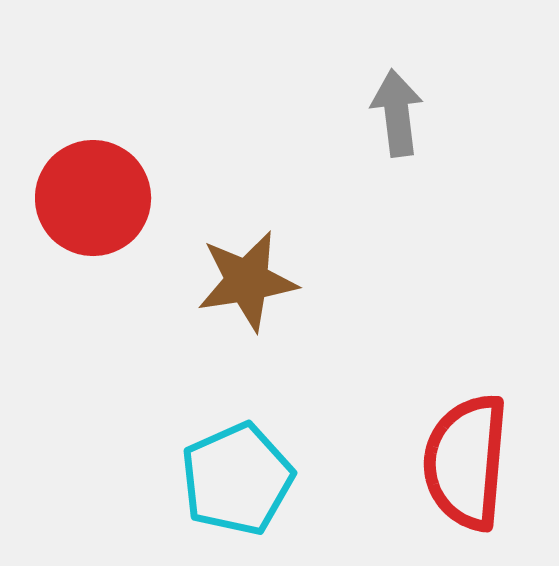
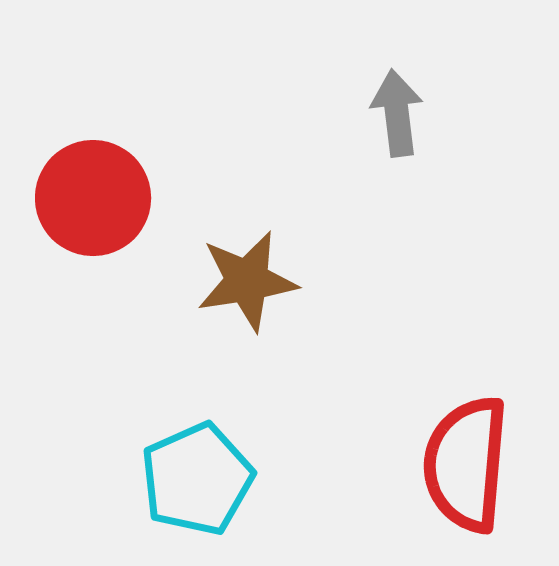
red semicircle: moved 2 px down
cyan pentagon: moved 40 px left
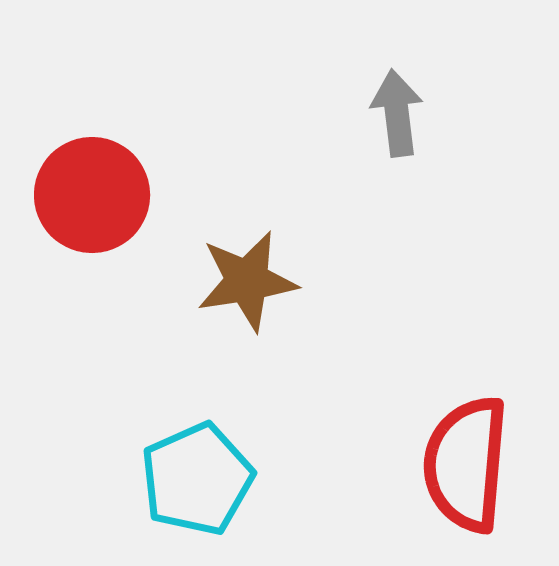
red circle: moved 1 px left, 3 px up
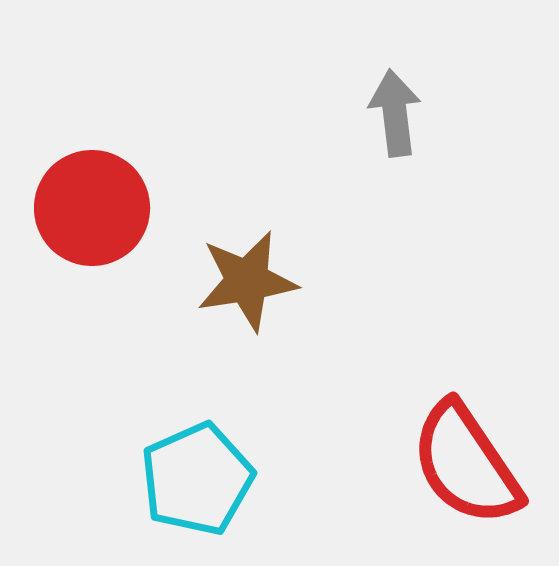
gray arrow: moved 2 px left
red circle: moved 13 px down
red semicircle: rotated 39 degrees counterclockwise
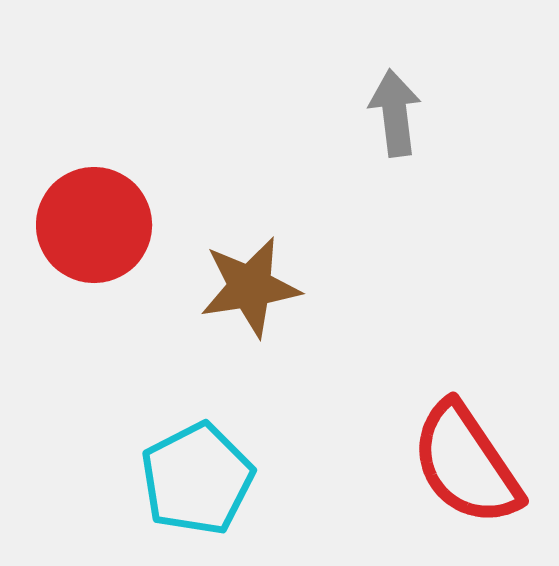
red circle: moved 2 px right, 17 px down
brown star: moved 3 px right, 6 px down
cyan pentagon: rotated 3 degrees counterclockwise
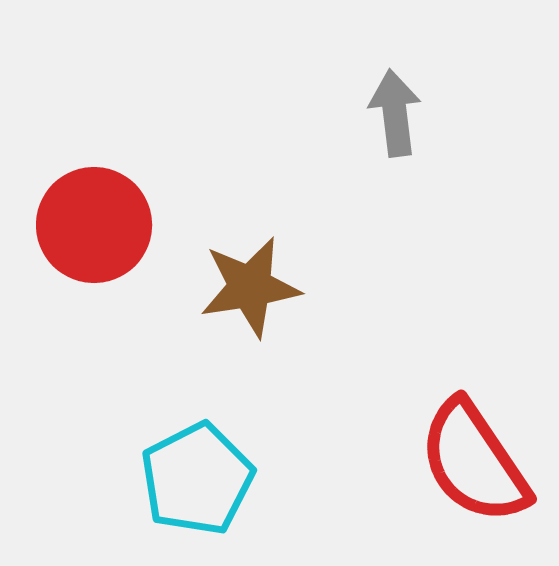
red semicircle: moved 8 px right, 2 px up
